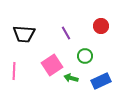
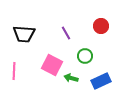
pink square: rotated 30 degrees counterclockwise
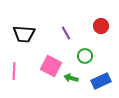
pink square: moved 1 px left, 1 px down
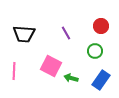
green circle: moved 10 px right, 5 px up
blue rectangle: moved 1 px up; rotated 30 degrees counterclockwise
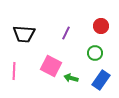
purple line: rotated 56 degrees clockwise
green circle: moved 2 px down
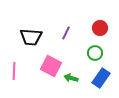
red circle: moved 1 px left, 2 px down
black trapezoid: moved 7 px right, 3 px down
blue rectangle: moved 2 px up
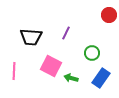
red circle: moved 9 px right, 13 px up
green circle: moved 3 px left
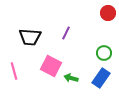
red circle: moved 1 px left, 2 px up
black trapezoid: moved 1 px left
green circle: moved 12 px right
pink line: rotated 18 degrees counterclockwise
